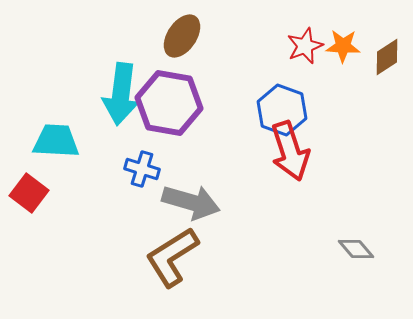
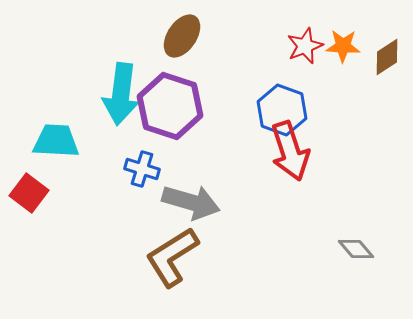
purple hexagon: moved 1 px right, 3 px down; rotated 8 degrees clockwise
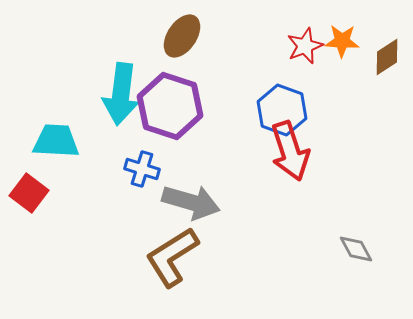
orange star: moved 1 px left, 5 px up
gray diamond: rotated 12 degrees clockwise
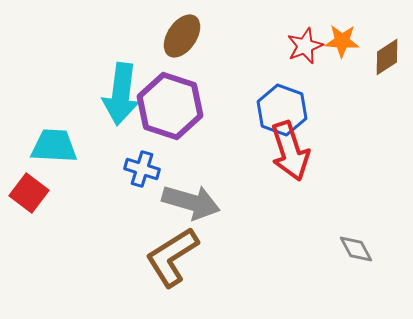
cyan trapezoid: moved 2 px left, 5 px down
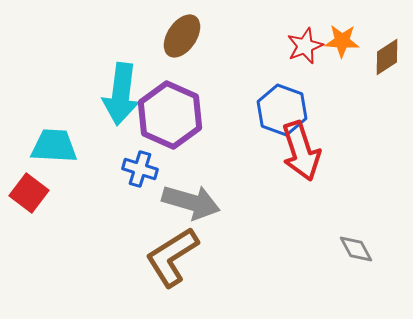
purple hexagon: moved 9 px down; rotated 6 degrees clockwise
red arrow: moved 11 px right
blue cross: moved 2 px left
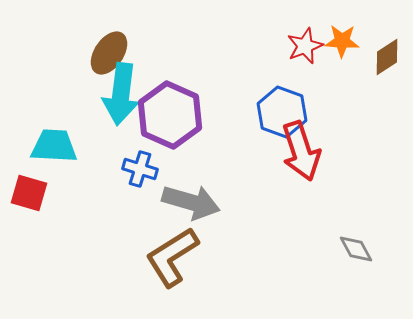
brown ellipse: moved 73 px left, 17 px down
blue hexagon: moved 2 px down
red square: rotated 21 degrees counterclockwise
